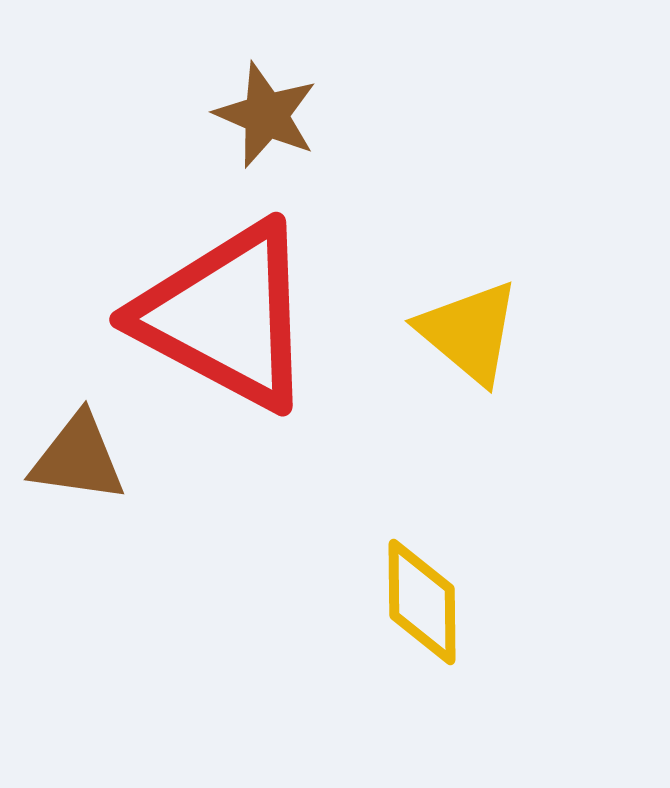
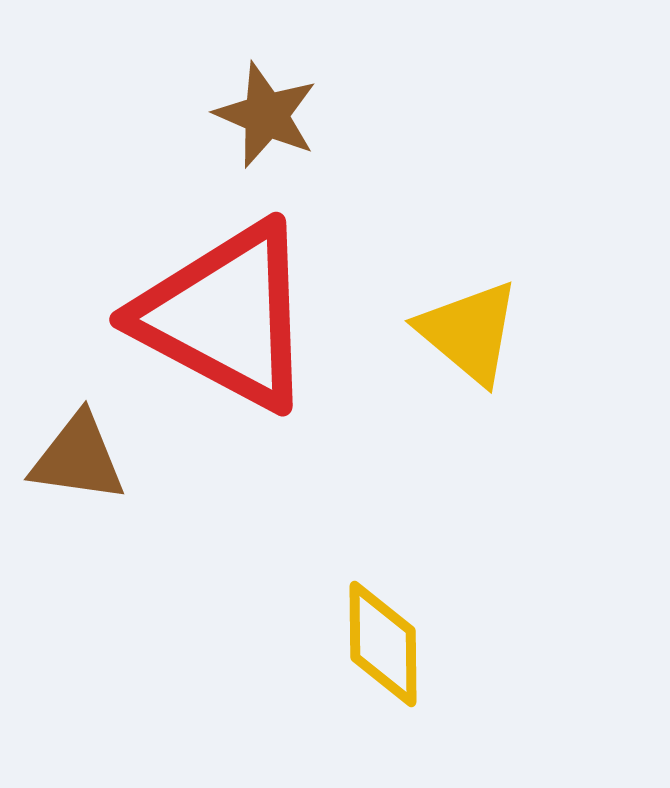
yellow diamond: moved 39 px left, 42 px down
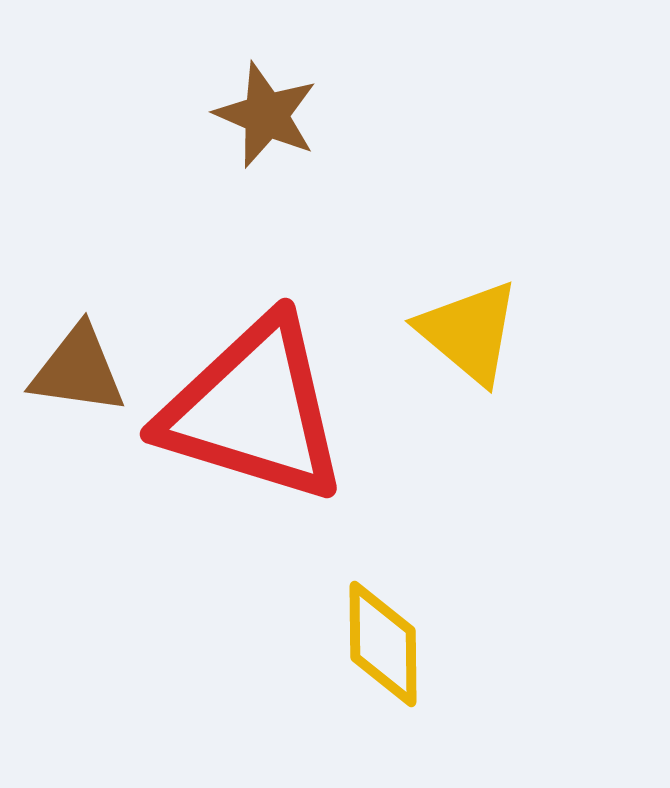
red triangle: moved 28 px right, 94 px down; rotated 11 degrees counterclockwise
brown triangle: moved 88 px up
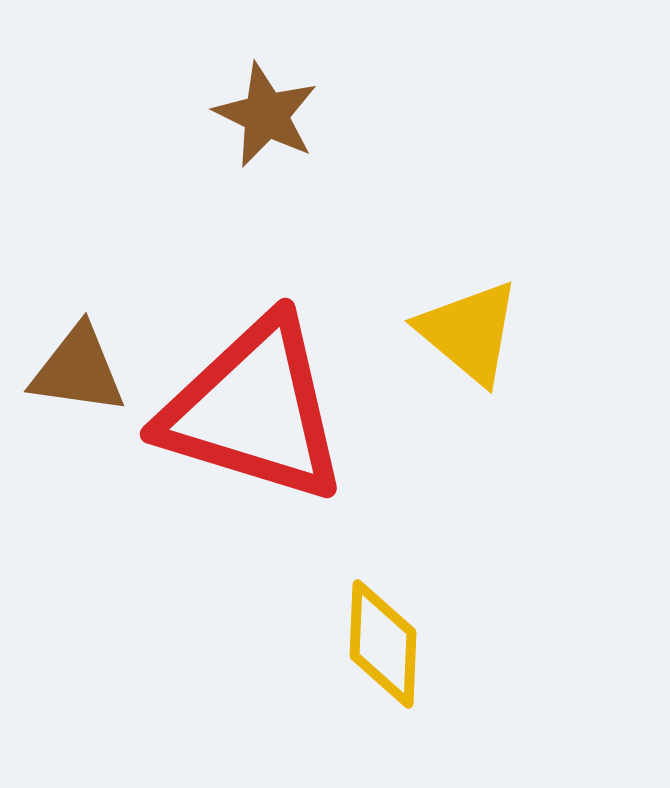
brown star: rotated 3 degrees clockwise
yellow diamond: rotated 3 degrees clockwise
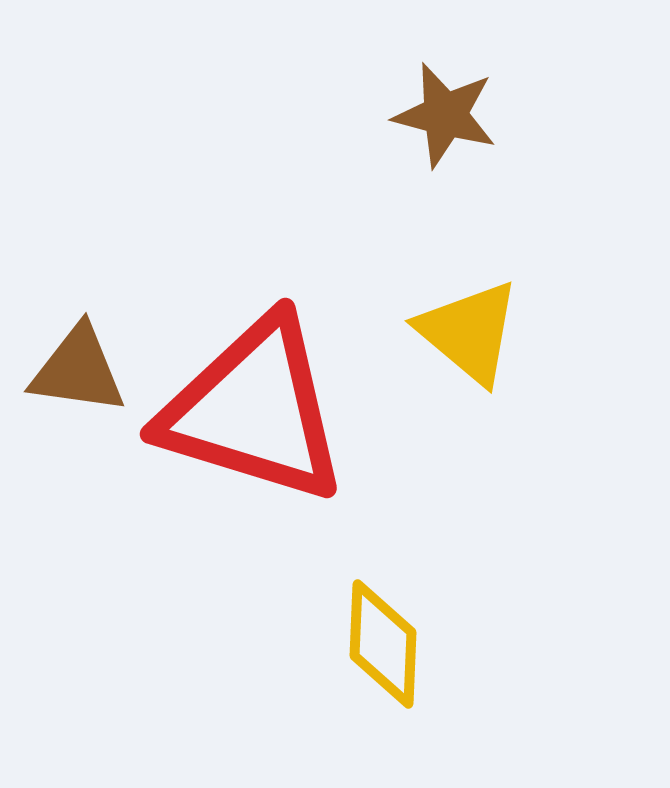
brown star: moved 179 px right; rotated 11 degrees counterclockwise
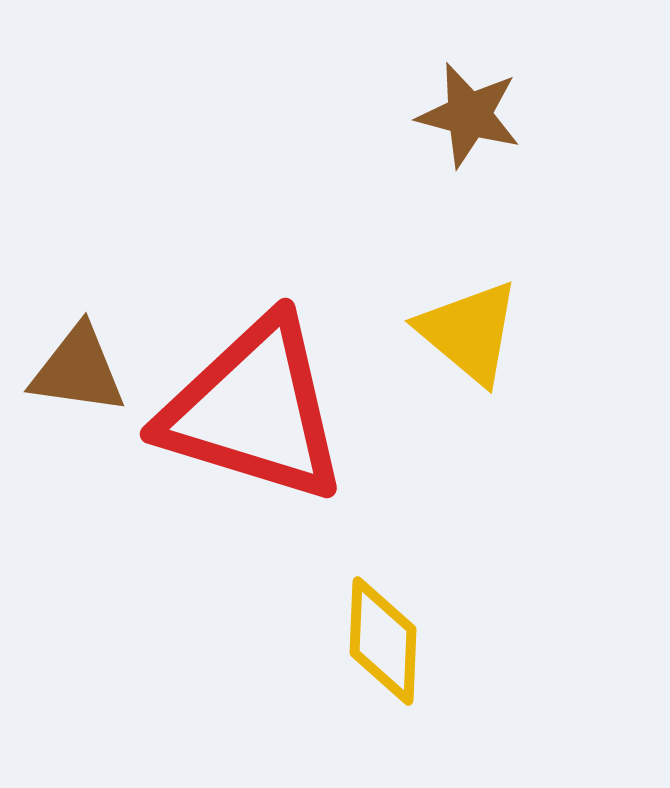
brown star: moved 24 px right
yellow diamond: moved 3 px up
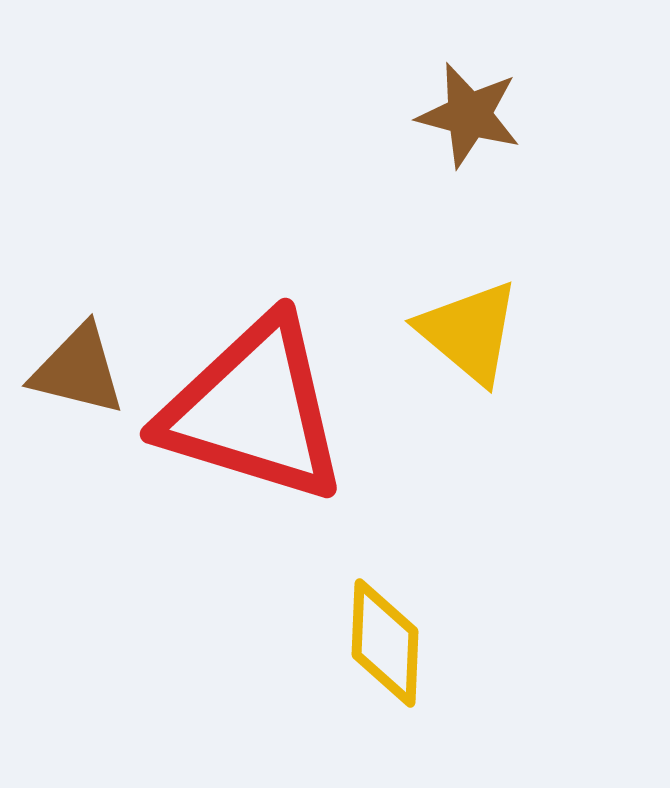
brown triangle: rotated 6 degrees clockwise
yellow diamond: moved 2 px right, 2 px down
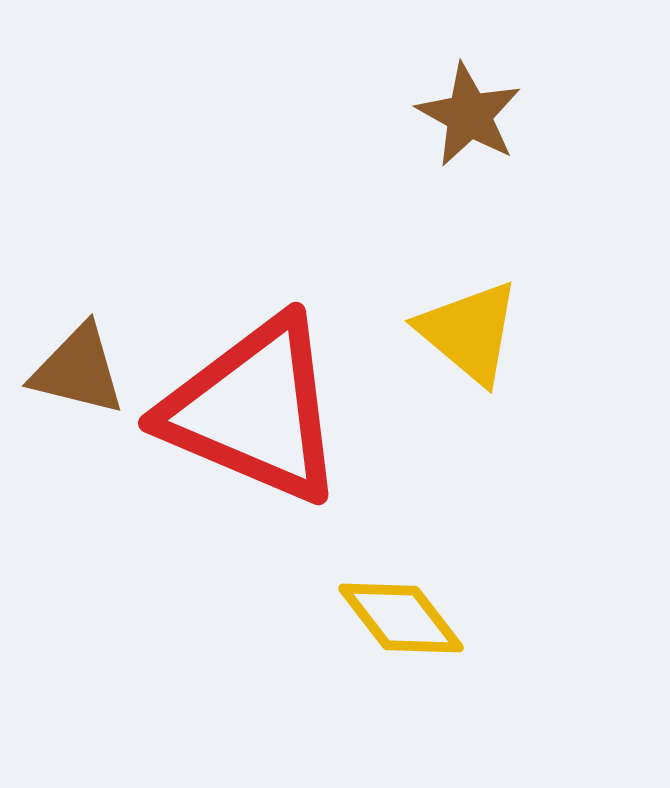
brown star: rotated 14 degrees clockwise
red triangle: rotated 6 degrees clockwise
yellow diamond: moved 16 px right, 25 px up; rotated 40 degrees counterclockwise
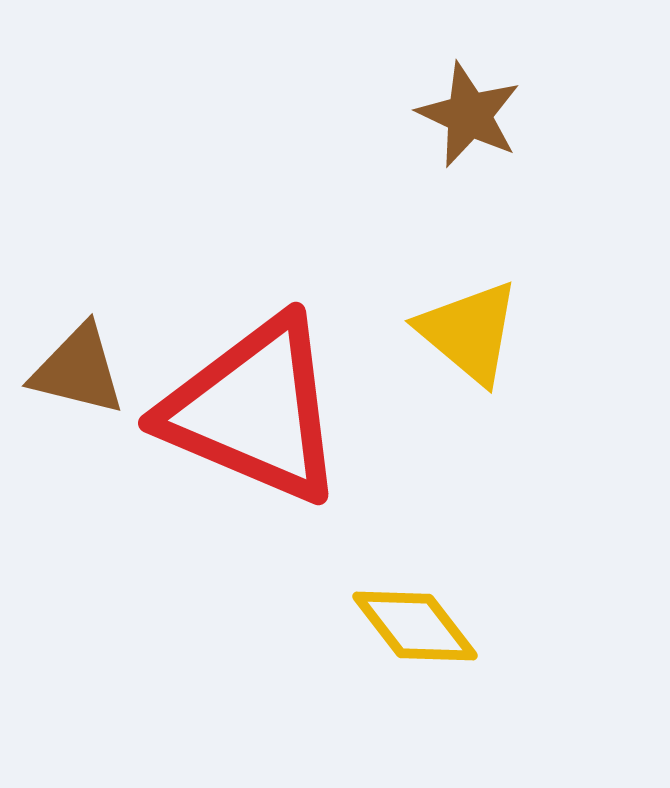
brown star: rotated 4 degrees counterclockwise
yellow diamond: moved 14 px right, 8 px down
